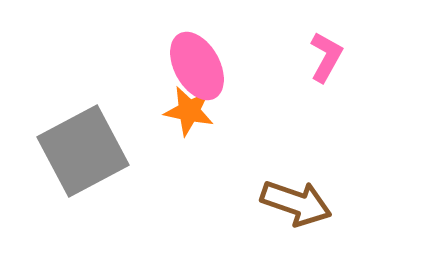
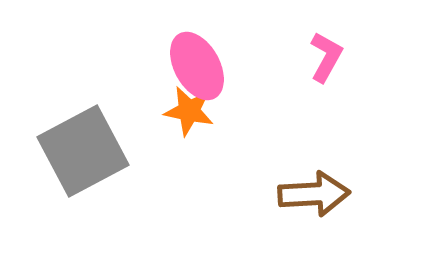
brown arrow: moved 18 px right, 9 px up; rotated 22 degrees counterclockwise
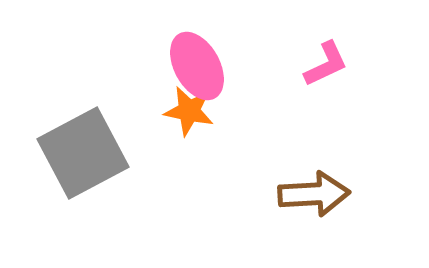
pink L-shape: moved 7 px down; rotated 36 degrees clockwise
gray square: moved 2 px down
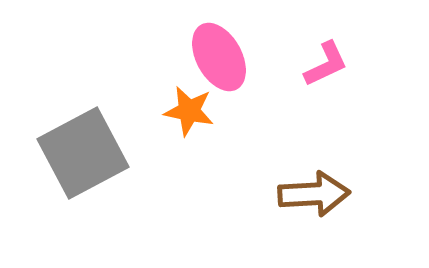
pink ellipse: moved 22 px right, 9 px up
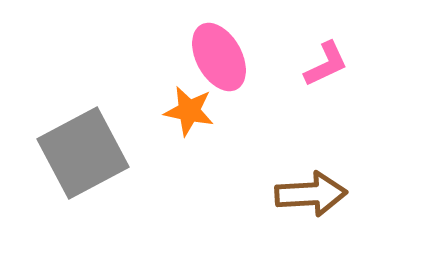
brown arrow: moved 3 px left
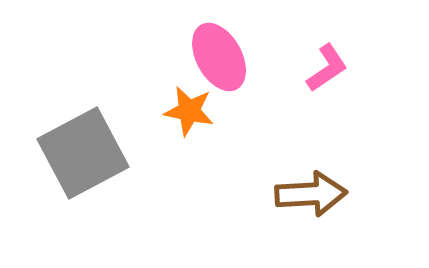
pink L-shape: moved 1 px right, 4 px down; rotated 9 degrees counterclockwise
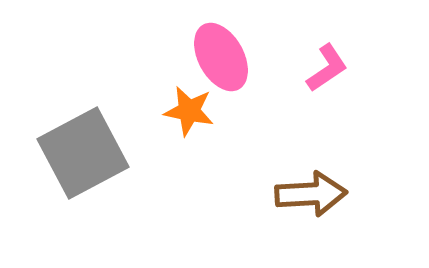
pink ellipse: moved 2 px right
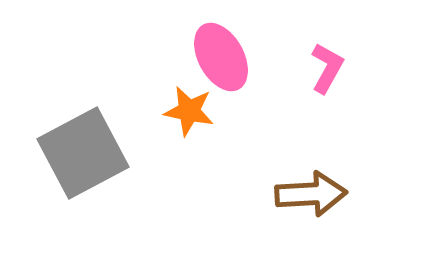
pink L-shape: rotated 27 degrees counterclockwise
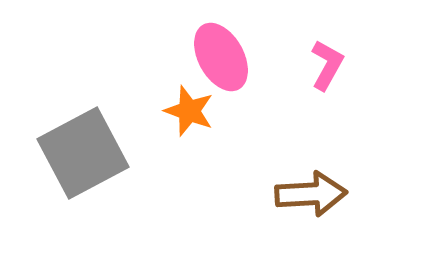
pink L-shape: moved 3 px up
orange star: rotated 9 degrees clockwise
